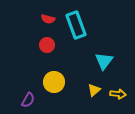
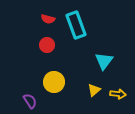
purple semicircle: moved 2 px right, 1 px down; rotated 63 degrees counterclockwise
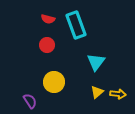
cyan triangle: moved 8 px left, 1 px down
yellow triangle: moved 3 px right, 2 px down
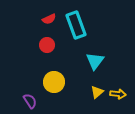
red semicircle: moved 1 px right; rotated 40 degrees counterclockwise
cyan triangle: moved 1 px left, 1 px up
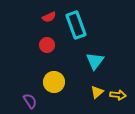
red semicircle: moved 2 px up
yellow arrow: moved 1 px down
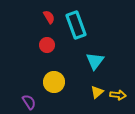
red semicircle: rotated 96 degrees counterclockwise
purple semicircle: moved 1 px left, 1 px down
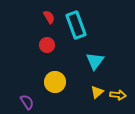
yellow circle: moved 1 px right
purple semicircle: moved 2 px left
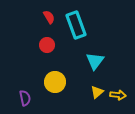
purple semicircle: moved 2 px left, 4 px up; rotated 21 degrees clockwise
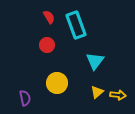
yellow circle: moved 2 px right, 1 px down
